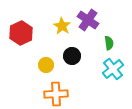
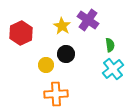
green semicircle: moved 1 px right, 2 px down
black circle: moved 6 px left, 2 px up
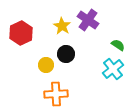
green semicircle: moved 8 px right; rotated 48 degrees counterclockwise
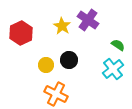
black circle: moved 3 px right, 6 px down
orange cross: rotated 30 degrees clockwise
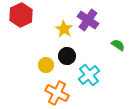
yellow star: moved 2 px right, 3 px down
red hexagon: moved 18 px up
black circle: moved 2 px left, 4 px up
cyan cross: moved 24 px left, 6 px down
orange cross: moved 1 px right, 1 px up
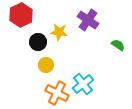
yellow star: moved 5 px left, 3 px down; rotated 24 degrees counterclockwise
black circle: moved 29 px left, 14 px up
cyan cross: moved 6 px left, 9 px down
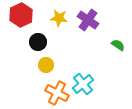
yellow star: moved 14 px up
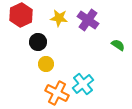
yellow circle: moved 1 px up
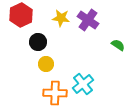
yellow star: moved 2 px right
orange cross: moved 2 px left; rotated 25 degrees counterclockwise
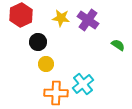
orange cross: moved 1 px right
